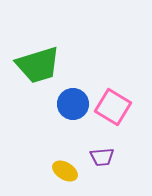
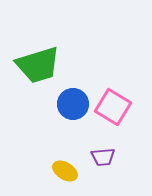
purple trapezoid: moved 1 px right
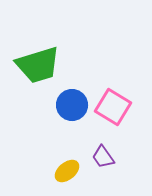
blue circle: moved 1 px left, 1 px down
purple trapezoid: rotated 60 degrees clockwise
yellow ellipse: moved 2 px right; rotated 70 degrees counterclockwise
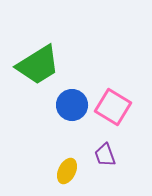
green trapezoid: rotated 15 degrees counterclockwise
purple trapezoid: moved 2 px right, 2 px up; rotated 15 degrees clockwise
yellow ellipse: rotated 25 degrees counterclockwise
